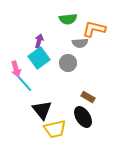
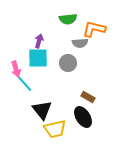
cyan square: moved 1 px left; rotated 35 degrees clockwise
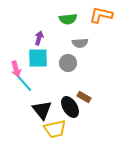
orange L-shape: moved 7 px right, 14 px up
purple arrow: moved 3 px up
brown rectangle: moved 4 px left
black ellipse: moved 13 px left, 10 px up
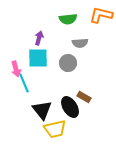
cyan line: rotated 18 degrees clockwise
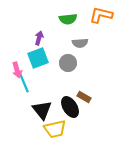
cyan square: rotated 20 degrees counterclockwise
pink arrow: moved 1 px right, 1 px down
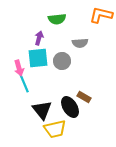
green semicircle: moved 11 px left
cyan square: rotated 15 degrees clockwise
gray circle: moved 6 px left, 2 px up
pink arrow: moved 2 px right, 2 px up
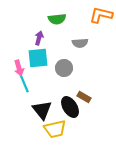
gray circle: moved 2 px right, 7 px down
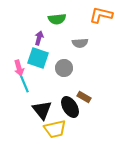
cyan square: rotated 25 degrees clockwise
